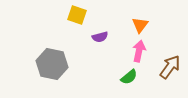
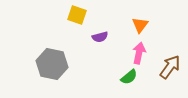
pink arrow: moved 2 px down
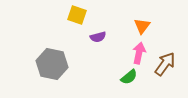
orange triangle: moved 2 px right, 1 px down
purple semicircle: moved 2 px left
brown arrow: moved 5 px left, 3 px up
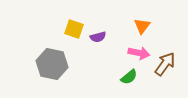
yellow square: moved 3 px left, 14 px down
pink arrow: rotated 90 degrees clockwise
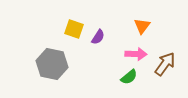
purple semicircle: rotated 42 degrees counterclockwise
pink arrow: moved 3 px left, 1 px down; rotated 10 degrees counterclockwise
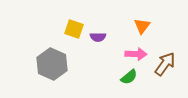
purple semicircle: rotated 56 degrees clockwise
gray hexagon: rotated 12 degrees clockwise
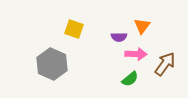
purple semicircle: moved 21 px right
green semicircle: moved 1 px right, 2 px down
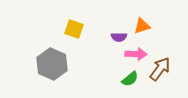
orange triangle: rotated 36 degrees clockwise
brown arrow: moved 5 px left, 5 px down
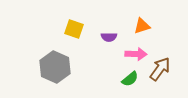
purple semicircle: moved 10 px left
gray hexagon: moved 3 px right, 3 px down
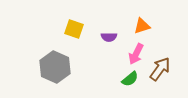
pink arrow: rotated 115 degrees clockwise
